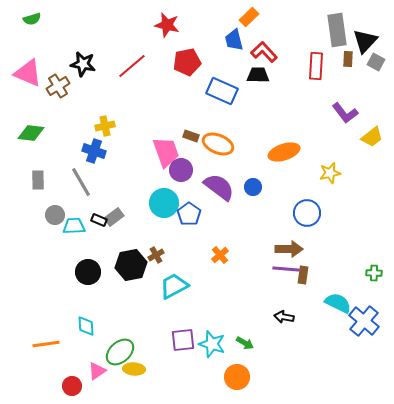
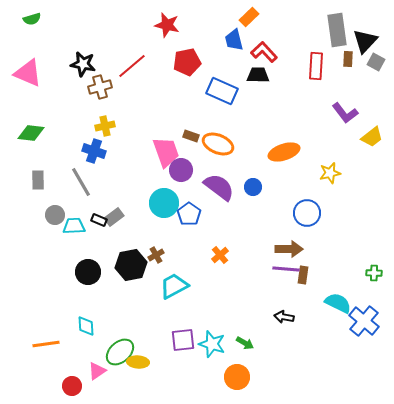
brown cross at (58, 86): moved 42 px right, 1 px down; rotated 15 degrees clockwise
yellow ellipse at (134, 369): moved 4 px right, 7 px up
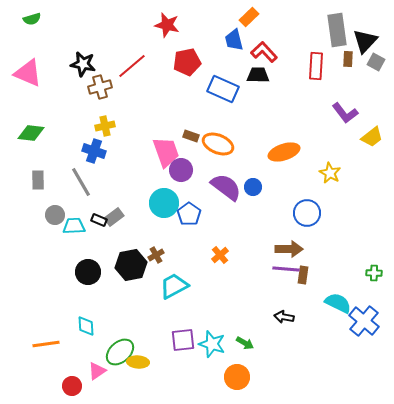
blue rectangle at (222, 91): moved 1 px right, 2 px up
yellow star at (330, 173): rotated 30 degrees counterclockwise
purple semicircle at (219, 187): moved 7 px right
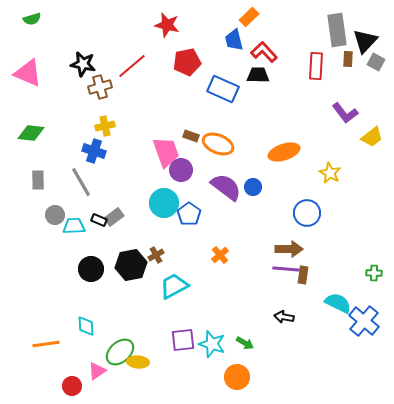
black circle at (88, 272): moved 3 px right, 3 px up
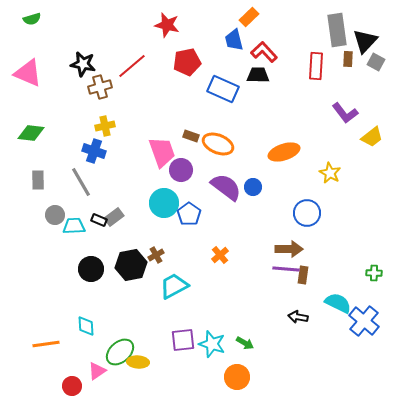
pink trapezoid at (166, 152): moved 4 px left
black arrow at (284, 317): moved 14 px right
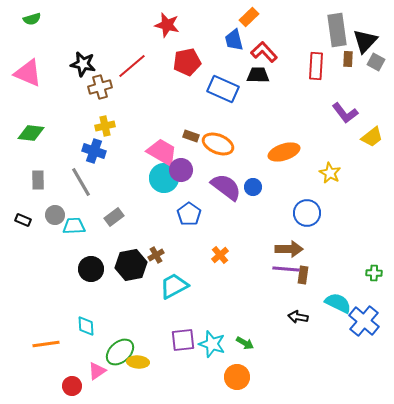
pink trapezoid at (162, 152): rotated 40 degrees counterclockwise
cyan circle at (164, 203): moved 25 px up
black rectangle at (99, 220): moved 76 px left
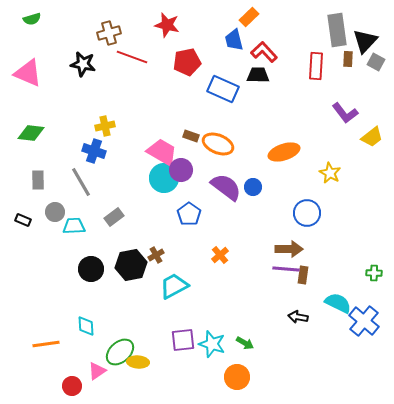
red line at (132, 66): moved 9 px up; rotated 60 degrees clockwise
brown cross at (100, 87): moved 9 px right, 54 px up
gray circle at (55, 215): moved 3 px up
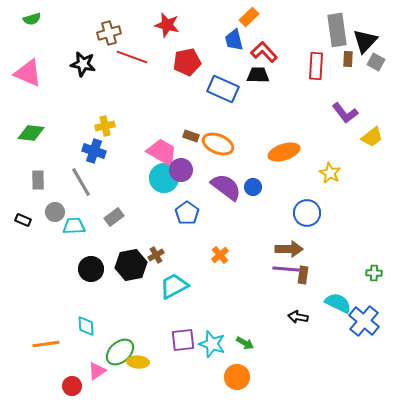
blue pentagon at (189, 214): moved 2 px left, 1 px up
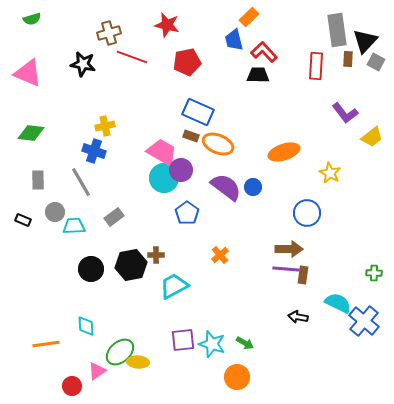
blue rectangle at (223, 89): moved 25 px left, 23 px down
brown cross at (156, 255): rotated 28 degrees clockwise
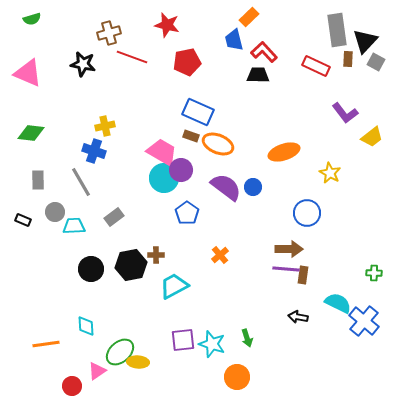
red rectangle at (316, 66): rotated 68 degrees counterclockwise
green arrow at (245, 343): moved 2 px right, 5 px up; rotated 42 degrees clockwise
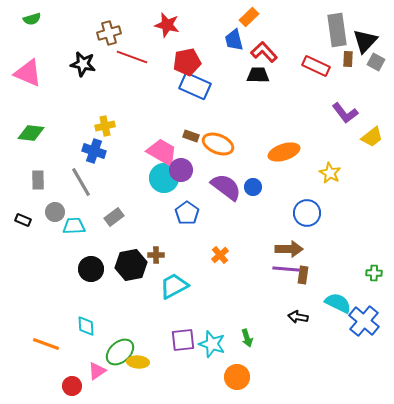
blue rectangle at (198, 112): moved 3 px left, 26 px up
orange line at (46, 344): rotated 28 degrees clockwise
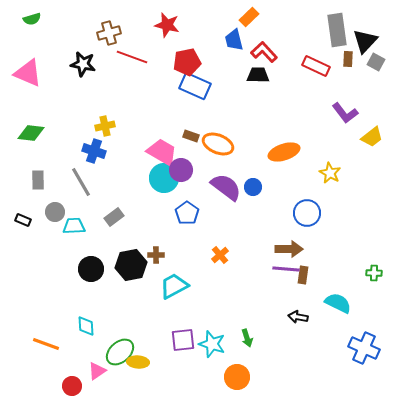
blue cross at (364, 321): moved 27 px down; rotated 16 degrees counterclockwise
